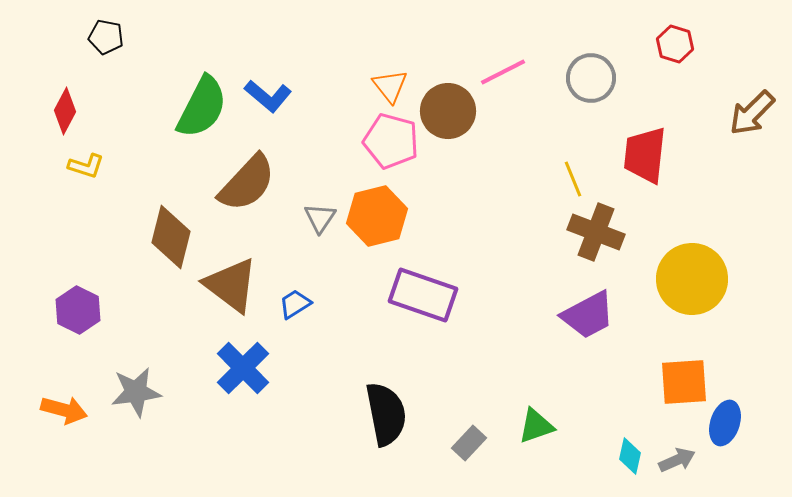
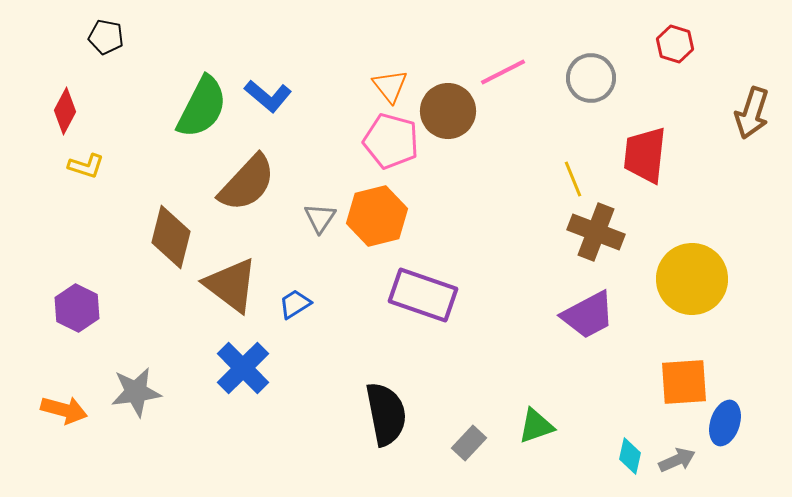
brown arrow: rotated 27 degrees counterclockwise
purple hexagon: moved 1 px left, 2 px up
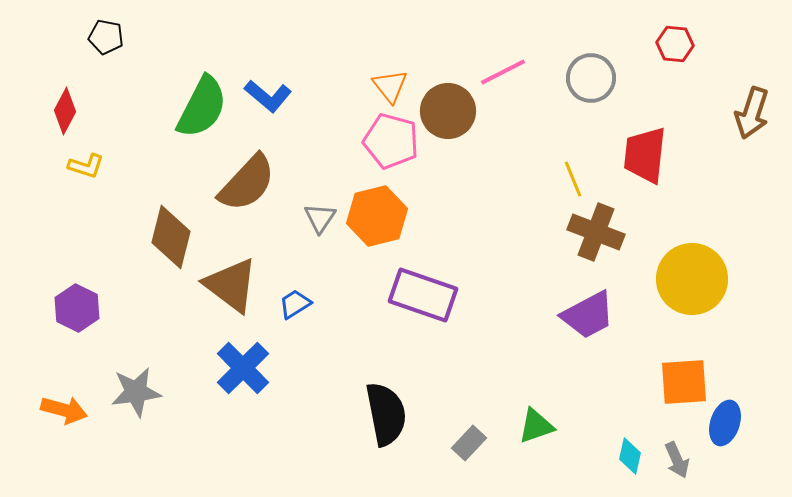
red hexagon: rotated 12 degrees counterclockwise
gray arrow: rotated 90 degrees clockwise
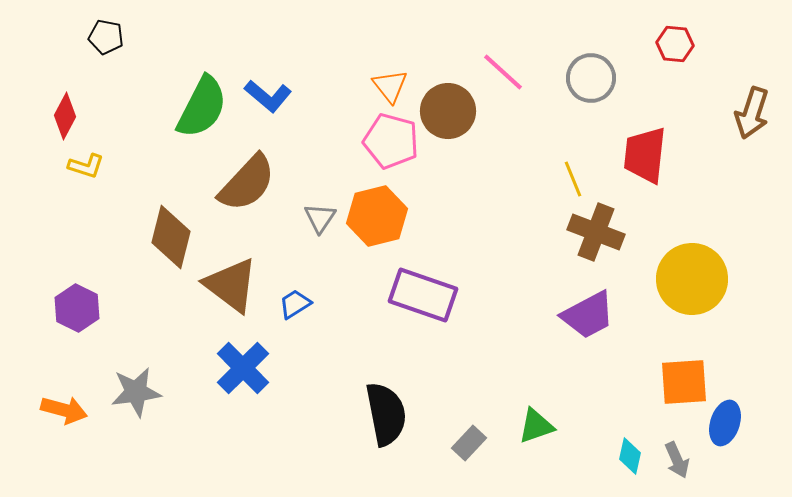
pink line: rotated 69 degrees clockwise
red diamond: moved 5 px down
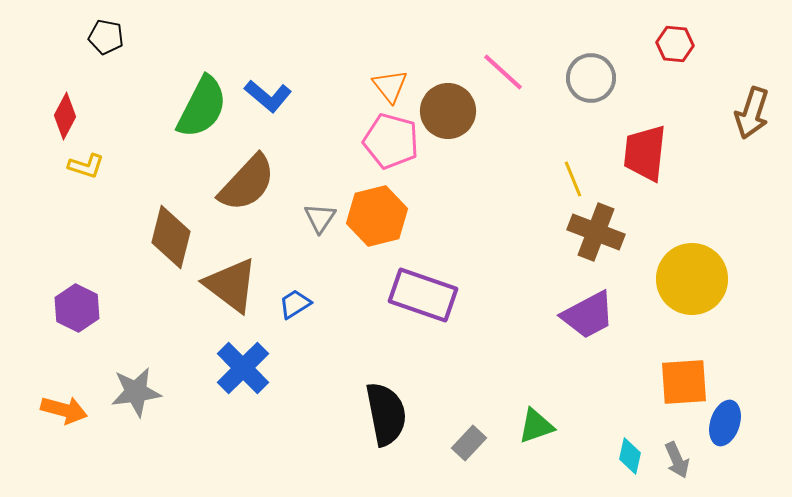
red trapezoid: moved 2 px up
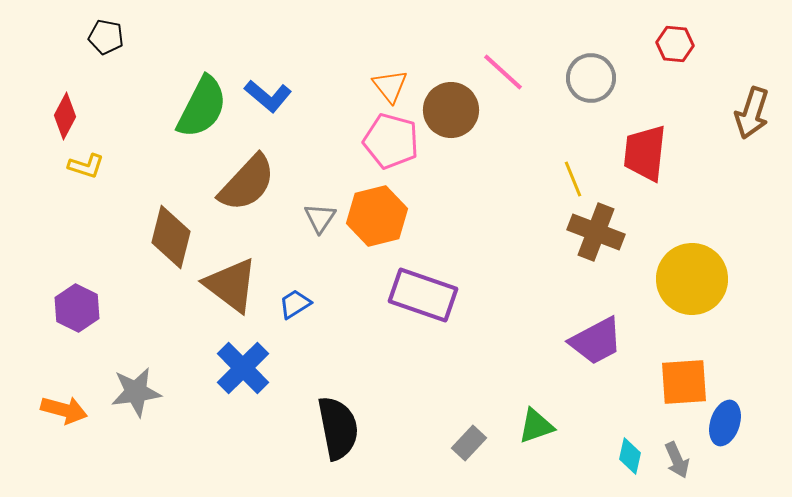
brown circle: moved 3 px right, 1 px up
purple trapezoid: moved 8 px right, 26 px down
black semicircle: moved 48 px left, 14 px down
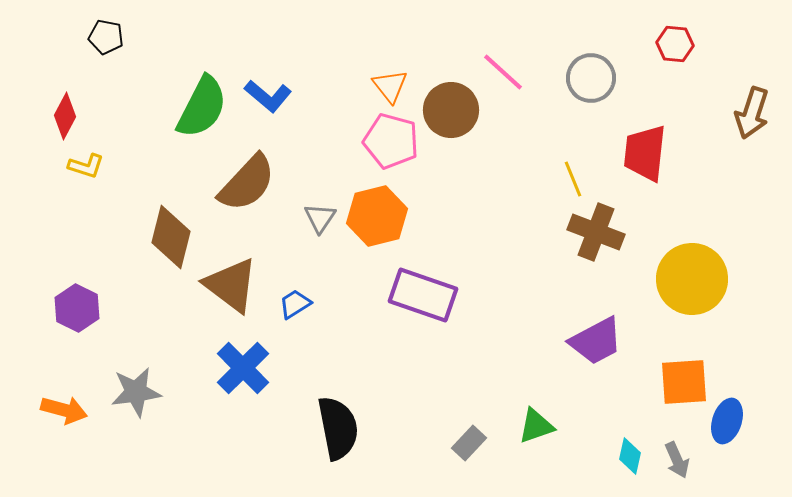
blue ellipse: moved 2 px right, 2 px up
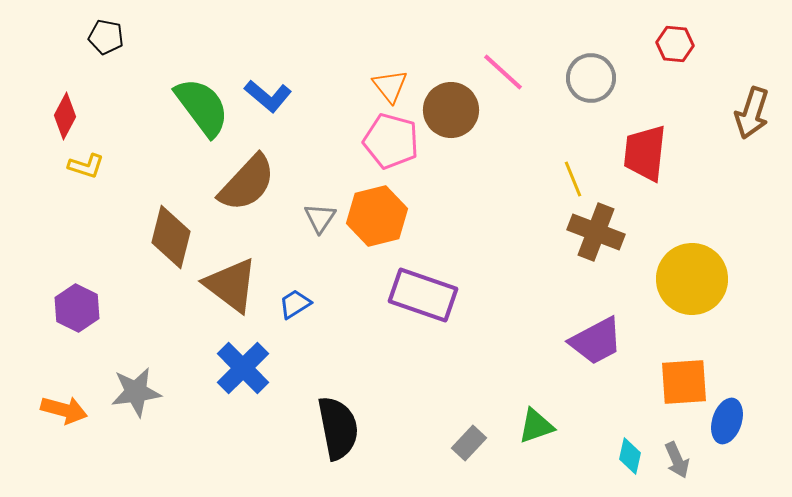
green semicircle: rotated 64 degrees counterclockwise
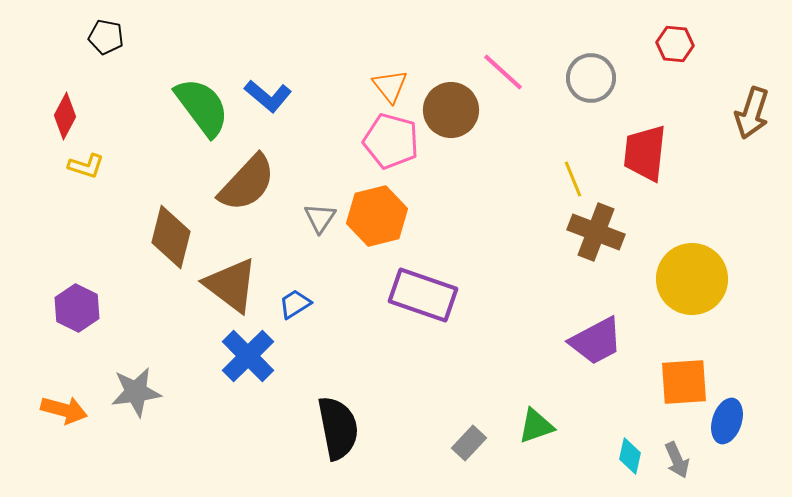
blue cross: moved 5 px right, 12 px up
